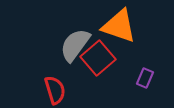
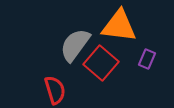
orange triangle: rotated 12 degrees counterclockwise
red square: moved 3 px right, 5 px down; rotated 8 degrees counterclockwise
purple rectangle: moved 2 px right, 19 px up
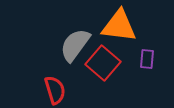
purple rectangle: rotated 18 degrees counterclockwise
red square: moved 2 px right
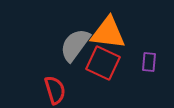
orange triangle: moved 11 px left, 7 px down
purple rectangle: moved 2 px right, 3 px down
red square: rotated 16 degrees counterclockwise
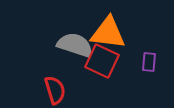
gray semicircle: rotated 72 degrees clockwise
red square: moved 1 px left, 2 px up
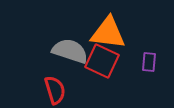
gray semicircle: moved 5 px left, 6 px down
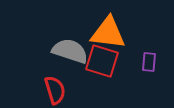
red square: rotated 8 degrees counterclockwise
